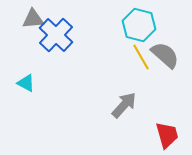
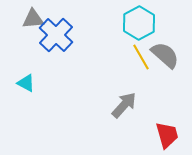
cyan hexagon: moved 2 px up; rotated 16 degrees clockwise
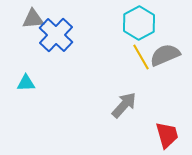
gray semicircle: rotated 64 degrees counterclockwise
cyan triangle: rotated 30 degrees counterclockwise
